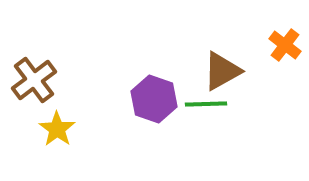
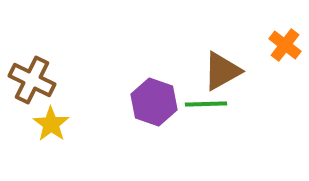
brown cross: moved 2 px left; rotated 27 degrees counterclockwise
purple hexagon: moved 3 px down
yellow star: moved 6 px left, 5 px up
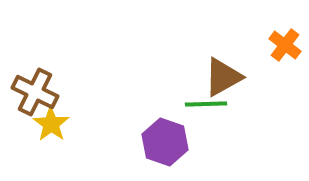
brown triangle: moved 1 px right, 6 px down
brown cross: moved 3 px right, 12 px down
purple hexagon: moved 11 px right, 40 px down
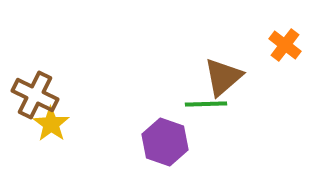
brown triangle: rotated 12 degrees counterclockwise
brown cross: moved 3 px down
